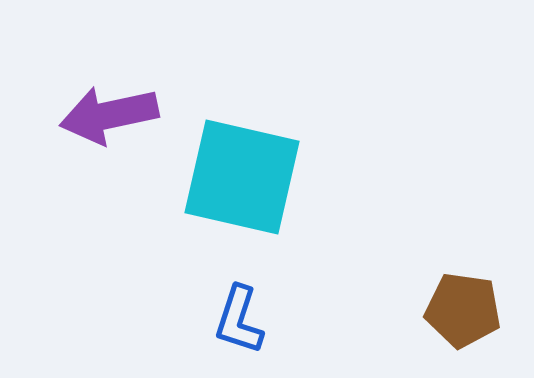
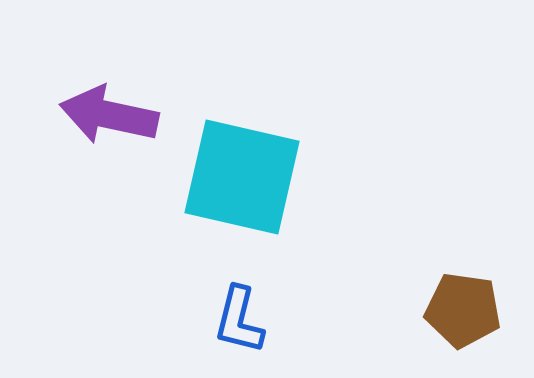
purple arrow: rotated 24 degrees clockwise
blue L-shape: rotated 4 degrees counterclockwise
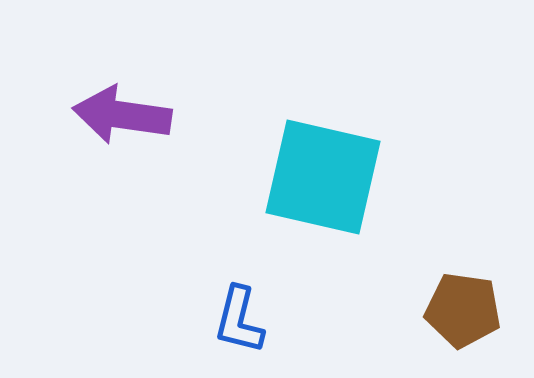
purple arrow: moved 13 px right; rotated 4 degrees counterclockwise
cyan square: moved 81 px right
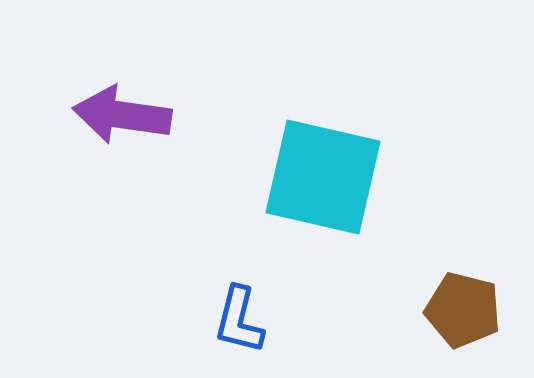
brown pentagon: rotated 6 degrees clockwise
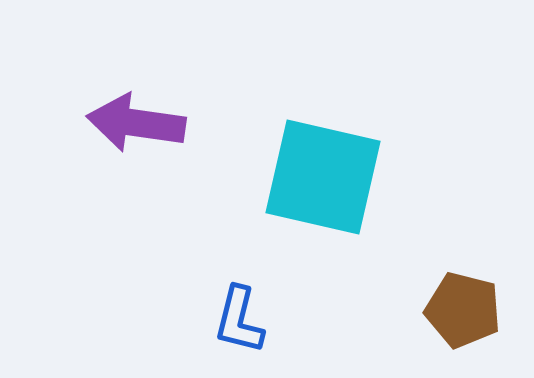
purple arrow: moved 14 px right, 8 px down
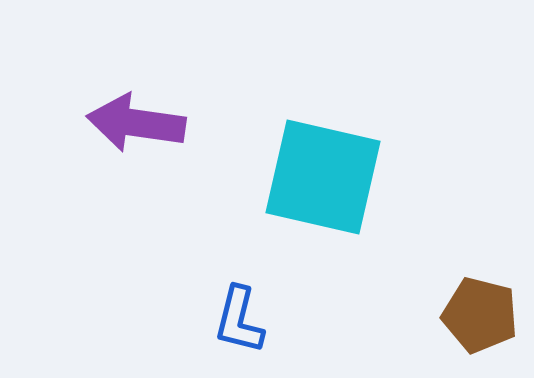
brown pentagon: moved 17 px right, 5 px down
